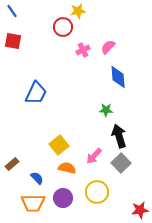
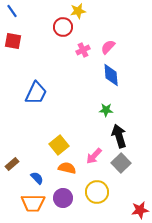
blue diamond: moved 7 px left, 2 px up
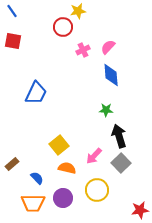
yellow circle: moved 2 px up
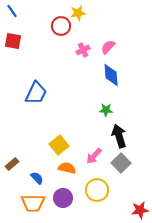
yellow star: moved 2 px down
red circle: moved 2 px left, 1 px up
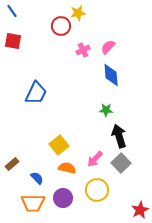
pink arrow: moved 1 px right, 3 px down
red star: rotated 18 degrees counterclockwise
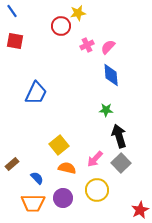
red square: moved 2 px right
pink cross: moved 4 px right, 5 px up
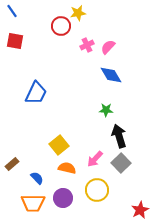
blue diamond: rotated 25 degrees counterclockwise
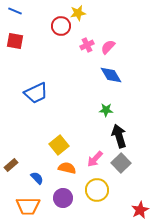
blue line: moved 3 px right; rotated 32 degrees counterclockwise
blue trapezoid: rotated 40 degrees clockwise
brown rectangle: moved 1 px left, 1 px down
orange trapezoid: moved 5 px left, 3 px down
